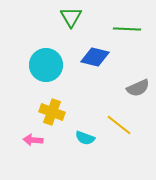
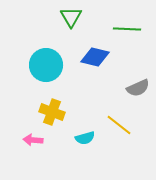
cyan semicircle: rotated 36 degrees counterclockwise
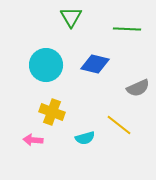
blue diamond: moved 7 px down
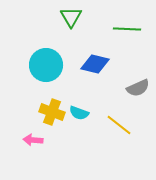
cyan semicircle: moved 6 px left, 25 px up; rotated 36 degrees clockwise
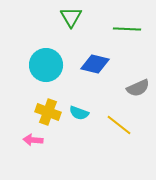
yellow cross: moved 4 px left
